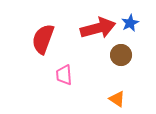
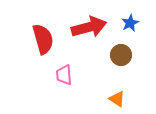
red arrow: moved 9 px left, 1 px up
red semicircle: rotated 144 degrees clockwise
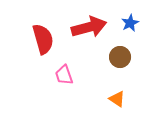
brown circle: moved 1 px left, 2 px down
pink trapezoid: rotated 15 degrees counterclockwise
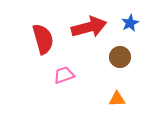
pink trapezoid: rotated 90 degrees clockwise
orange triangle: rotated 36 degrees counterclockwise
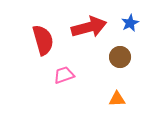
red semicircle: moved 1 px down
